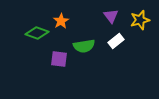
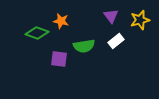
orange star: rotated 28 degrees counterclockwise
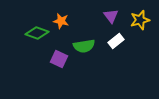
purple square: rotated 18 degrees clockwise
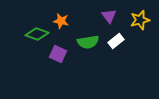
purple triangle: moved 2 px left
green diamond: moved 1 px down
green semicircle: moved 4 px right, 4 px up
purple square: moved 1 px left, 5 px up
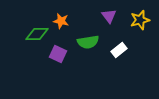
green diamond: rotated 20 degrees counterclockwise
white rectangle: moved 3 px right, 9 px down
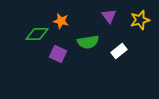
white rectangle: moved 1 px down
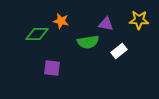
purple triangle: moved 3 px left, 8 px down; rotated 42 degrees counterclockwise
yellow star: moved 1 px left; rotated 18 degrees clockwise
purple square: moved 6 px left, 14 px down; rotated 18 degrees counterclockwise
